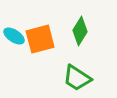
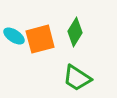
green diamond: moved 5 px left, 1 px down
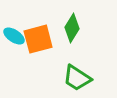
green diamond: moved 3 px left, 4 px up
orange square: moved 2 px left
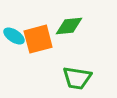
green diamond: moved 3 px left, 2 px up; rotated 52 degrees clockwise
green trapezoid: rotated 24 degrees counterclockwise
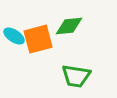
green trapezoid: moved 1 px left, 2 px up
